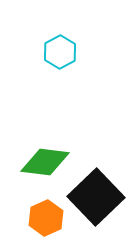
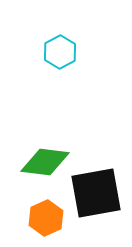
black square: moved 4 px up; rotated 34 degrees clockwise
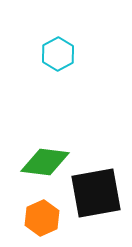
cyan hexagon: moved 2 px left, 2 px down
orange hexagon: moved 4 px left
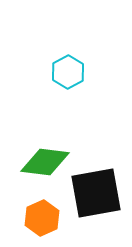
cyan hexagon: moved 10 px right, 18 px down
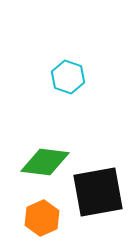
cyan hexagon: moved 5 px down; rotated 12 degrees counterclockwise
black square: moved 2 px right, 1 px up
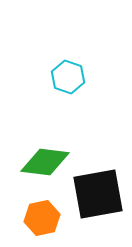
black square: moved 2 px down
orange hexagon: rotated 12 degrees clockwise
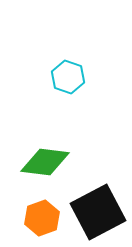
black square: moved 18 px down; rotated 18 degrees counterclockwise
orange hexagon: rotated 8 degrees counterclockwise
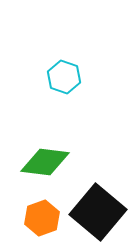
cyan hexagon: moved 4 px left
black square: rotated 22 degrees counterclockwise
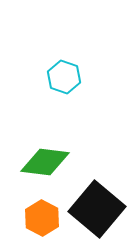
black square: moved 1 px left, 3 px up
orange hexagon: rotated 12 degrees counterclockwise
